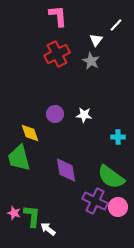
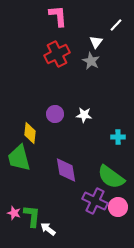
white triangle: moved 2 px down
yellow diamond: rotated 25 degrees clockwise
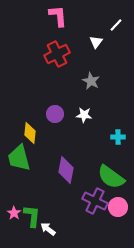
gray star: moved 20 px down
purple diamond: rotated 20 degrees clockwise
pink star: rotated 16 degrees clockwise
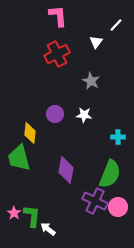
green semicircle: moved 1 px left, 3 px up; rotated 104 degrees counterclockwise
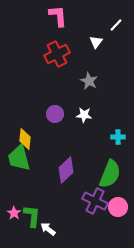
gray star: moved 2 px left
yellow diamond: moved 5 px left, 6 px down
purple diamond: rotated 36 degrees clockwise
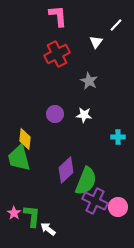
green semicircle: moved 24 px left, 7 px down
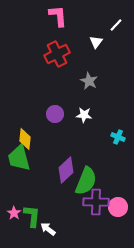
cyan cross: rotated 24 degrees clockwise
purple cross: moved 1 px right, 1 px down; rotated 25 degrees counterclockwise
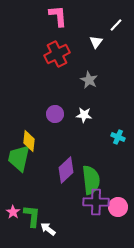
gray star: moved 1 px up
yellow diamond: moved 4 px right, 2 px down
green trapezoid: rotated 28 degrees clockwise
green semicircle: moved 5 px right, 1 px up; rotated 28 degrees counterclockwise
pink star: moved 1 px left, 1 px up
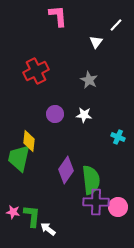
red cross: moved 21 px left, 17 px down
purple diamond: rotated 12 degrees counterclockwise
pink star: rotated 24 degrees counterclockwise
